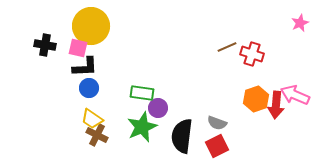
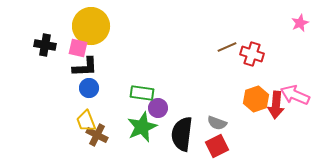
yellow trapezoid: moved 6 px left, 2 px down; rotated 35 degrees clockwise
black semicircle: moved 2 px up
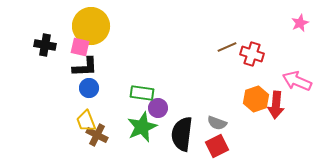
pink square: moved 2 px right, 1 px up
pink arrow: moved 2 px right, 14 px up
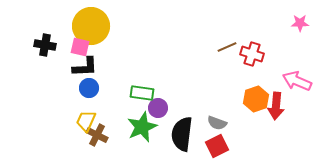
pink star: rotated 24 degrees clockwise
red arrow: moved 1 px down
yellow trapezoid: rotated 45 degrees clockwise
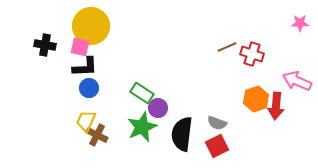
green rectangle: rotated 25 degrees clockwise
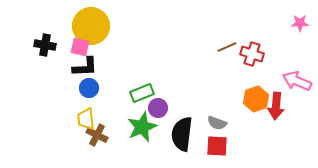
green rectangle: rotated 55 degrees counterclockwise
yellow trapezoid: moved 2 px up; rotated 30 degrees counterclockwise
red square: rotated 30 degrees clockwise
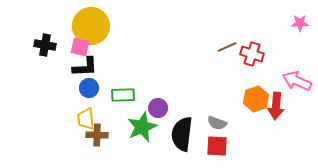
green rectangle: moved 19 px left, 2 px down; rotated 20 degrees clockwise
brown cross: rotated 25 degrees counterclockwise
